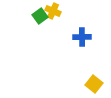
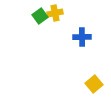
yellow cross: moved 2 px right, 2 px down; rotated 35 degrees counterclockwise
yellow square: rotated 12 degrees clockwise
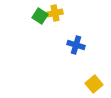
green square: rotated 21 degrees counterclockwise
blue cross: moved 6 px left, 8 px down; rotated 18 degrees clockwise
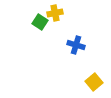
green square: moved 6 px down
yellow square: moved 2 px up
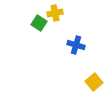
green square: moved 1 px left, 1 px down
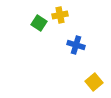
yellow cross: moved 5 px right, 2 px down
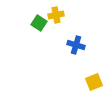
yellow cross: moved 4 px left
yellow square: rotated 18 degrees clockwise
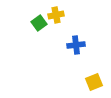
green square: rotated 21 degrees clockwise
blue cross: rotated 24 degrees counterclockwise
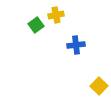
green square: moved 3 px left, 2 px down
yellow square: moved 5 px right, 4 px down; rotated 24 degrees counterclockwise
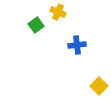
yellow cross: moved 2 px right, 3 px up; rotated 35 degrees clockwise
blue cross: moved 1 px right
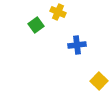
yellow square: moved 5 px up
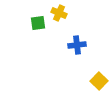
yellow cross: moved 1 px right, 1 px down
green square: moved 2 px right, 2 px up; rotated 28 degrees clockwise
